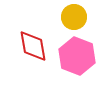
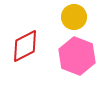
red diamond: moved 8 px left; rotated 72 degrees clockwise
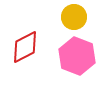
red diamond: moved 1 px down
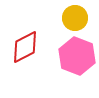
yellow circle: moved 1 px right, 1 px down
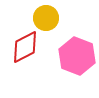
yellow circle: moved 29 px left
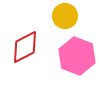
yellow circle: moved 19 px right, 2 px up
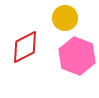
yellow circle: moved 2 px down
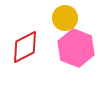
pink hexagon: moved 1 px left, 8 px up
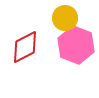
pink hexagon: moved 3 px up
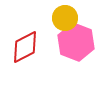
pink hexagon: moved 3 px up
